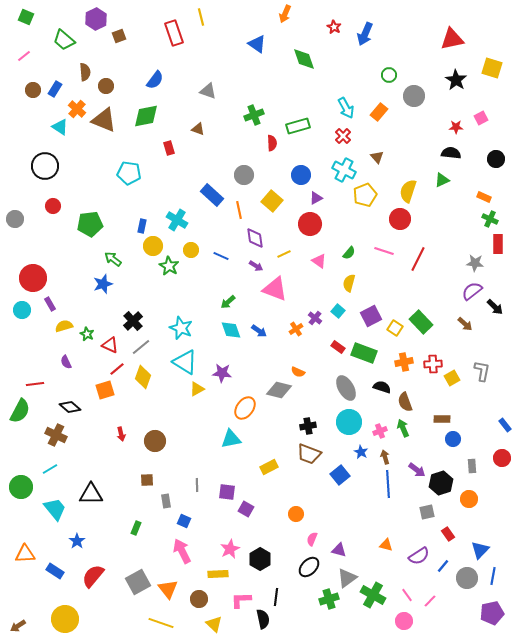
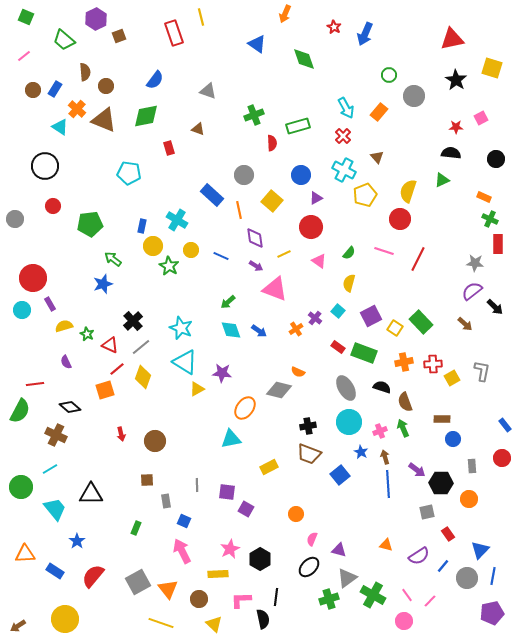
red circle at (310, 224): moved 1 px right, 3 px down
black hexagon at (441, 483): rotated 20 degrees clockwise
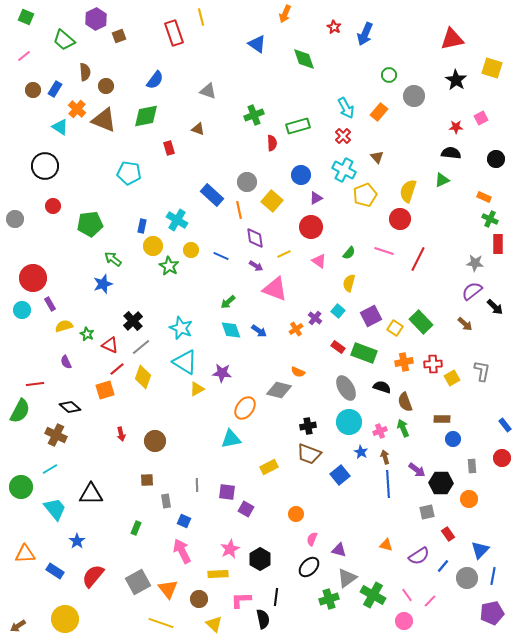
gray circle at (244, 175): moved 3 px right, 7 px down
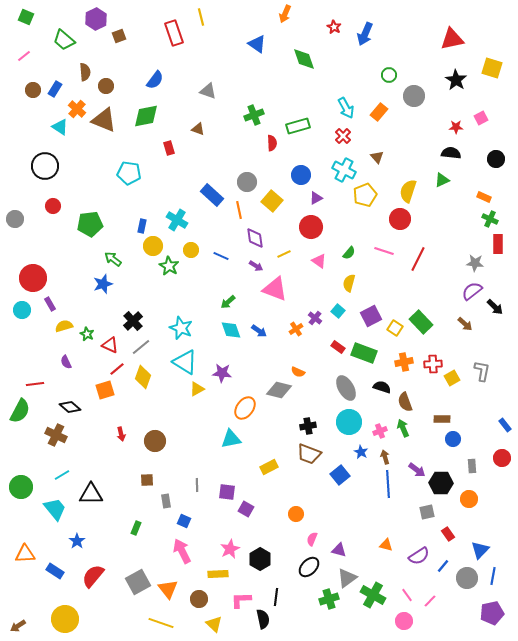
cyan line at (50, 469): moved 12 px right, 6 px down
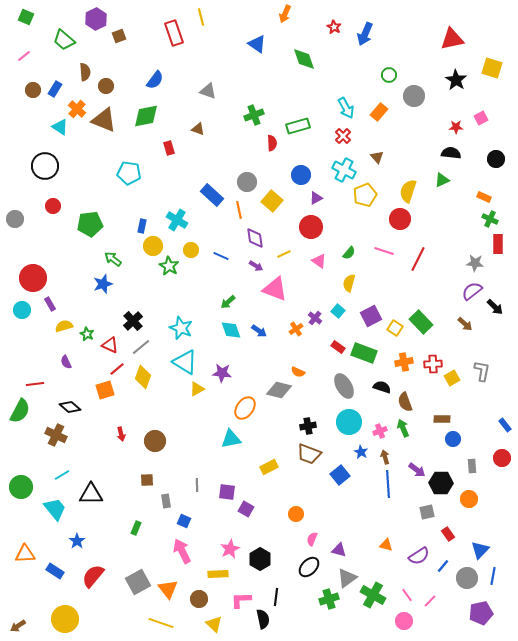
gray ellipse at (346, 388): moved 2 px left, 2 px up
purple pentagon at (492, 613): moved 11 px left
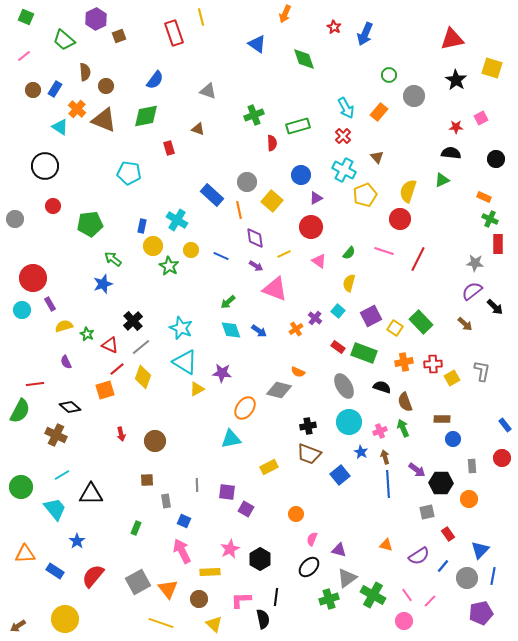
yellow rectangle at (218, 574): moved 8 px left, 2 px up
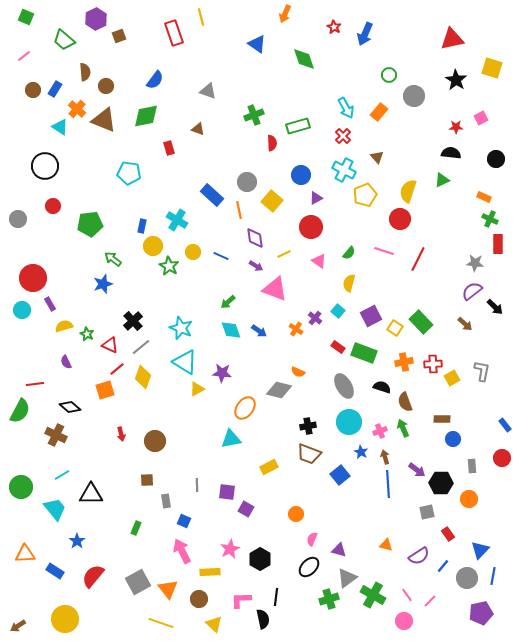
gray circle at (15, 219): moved 3 px right
yellow circle at (191, 250): moved 2 px right, 2 px down
orange cross at (296, 329): rotated 24 degrees counterclockwise
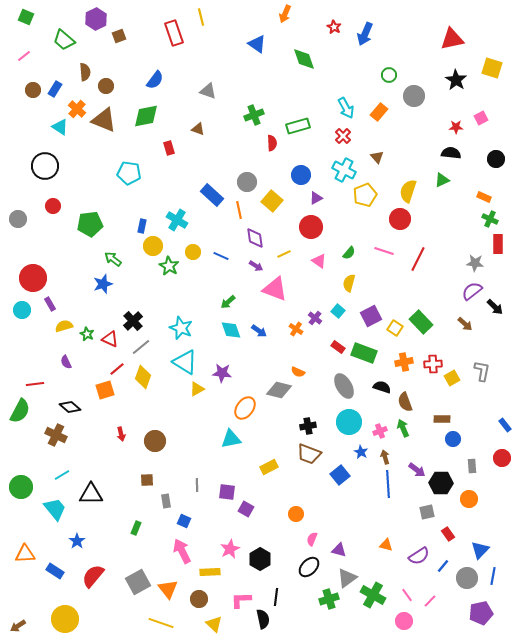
red triangle at (110, 345): moved 6 px up
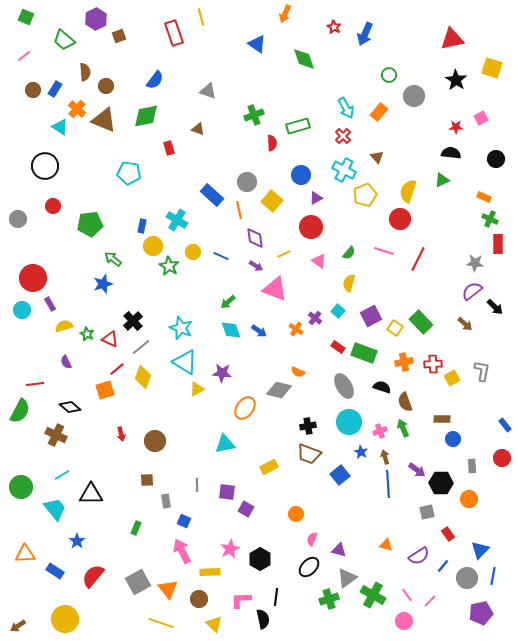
cyan triangle at (231, 439): moved 6 px left, 5 px down
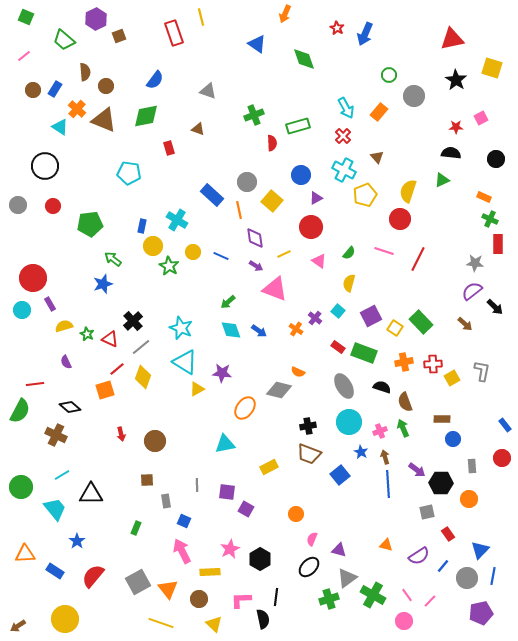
red star at (334, 27): moved 3 px right, 1 px down
gray circle at (18, 219): moved 14 px up
